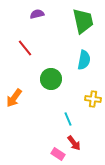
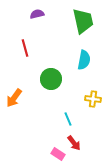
red line: rotated 24 degrees clockwise
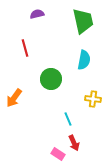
red arrow: rotated 14 degrees clockwise
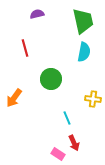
cyan semicircle: moved 8 px up
cyan line: moved 1 px left, 1 px up
